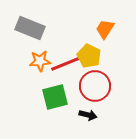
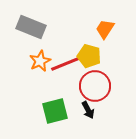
gray rectangle: moved 1 px right, 1 px up
yellow pentagon: rotated 10 degrees counterclockwise
orange star: rotated 20 degrees counterclockwise
green square: moved 14 px down
black arrow: moved 5 px up; rotated 48 degrees clockwise
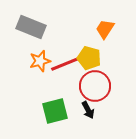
yellow pentagon: moved 2 px down
orange star: rotated 10 degrees clockwise
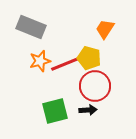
black arrow: rotated 66 degrees counterclockwise
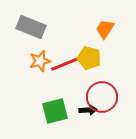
red circle: moved 7 px right, 11 px down
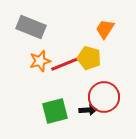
red circle: moved 2 px right
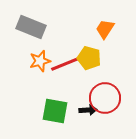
red circle: moved 1 px right, 1 px down
green square: rotated 24 degrees clockwise
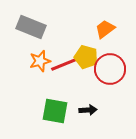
orange trapezoid: rotated 20 degrees clockwise
yellow pentagon: moved 3 px left, 1 px up
red circle: moved 5 px right, 29 px up
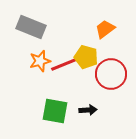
red circle: moved 1 px right, 5 px down
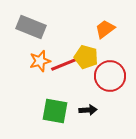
red circle: moved 1 px left, 2 px down
